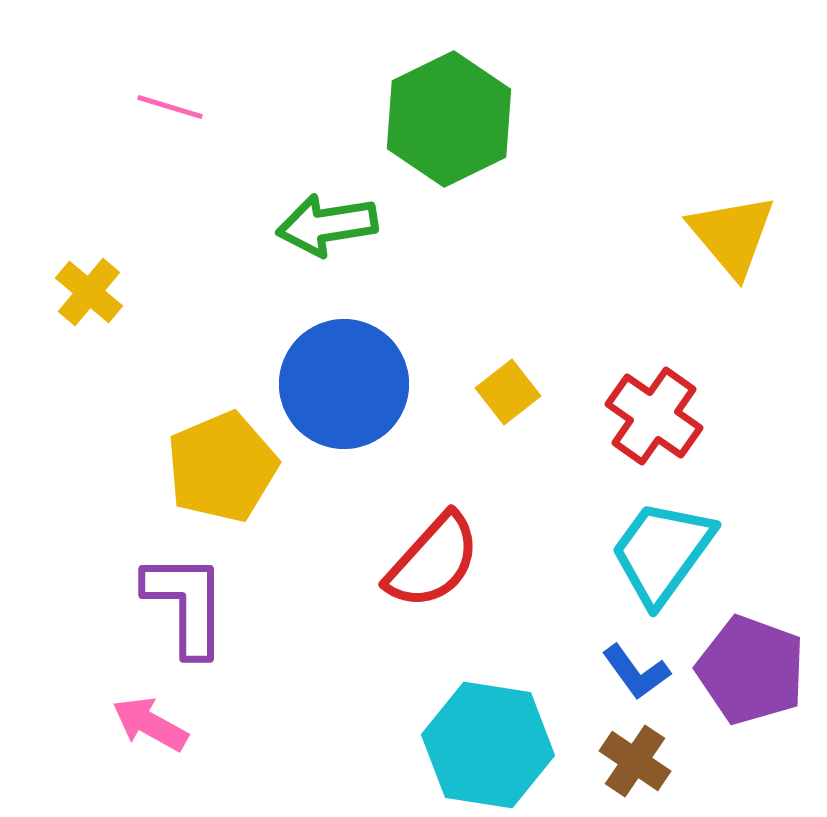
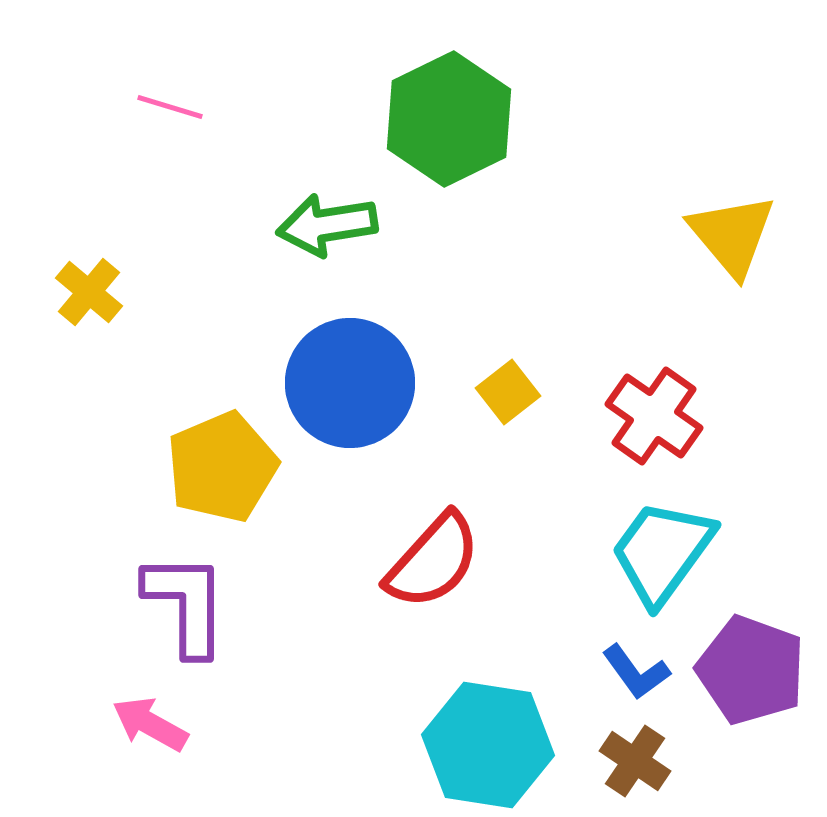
blue circle: moved 6 px right, 1 px up
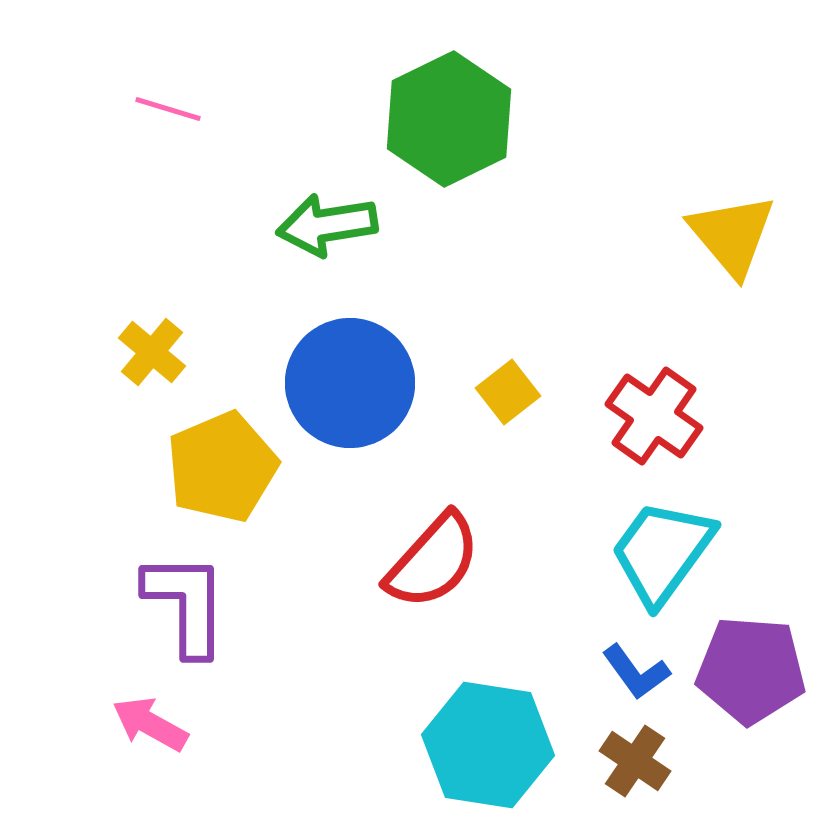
pink line: moved 2 px left, 2 px down
yellow cross: moved 63 px right, 60 px down
purple pentagon: rotated 16 degrees counterclockwise
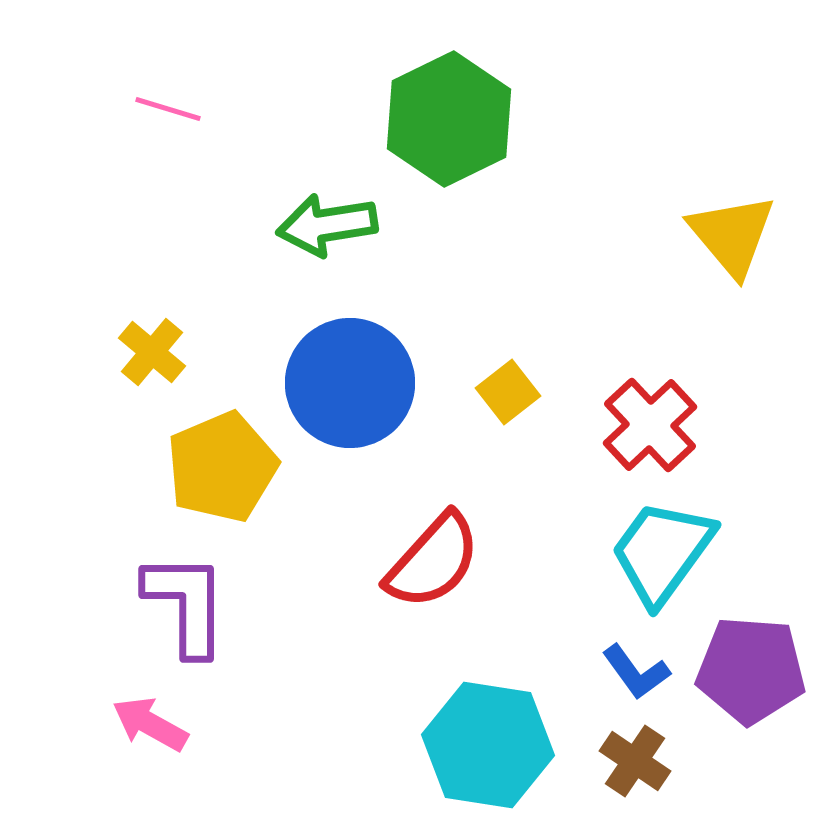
red cross: moved 4 px left, 9 px down; rotated 12 degrees clockwise
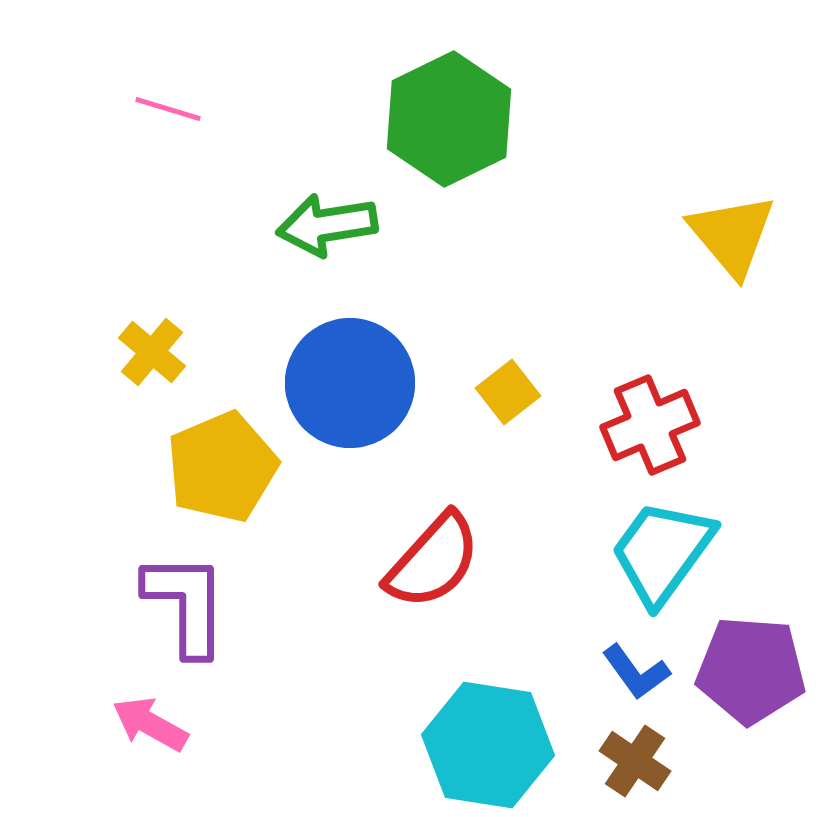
red cross: rotated 20 degrees clockwise
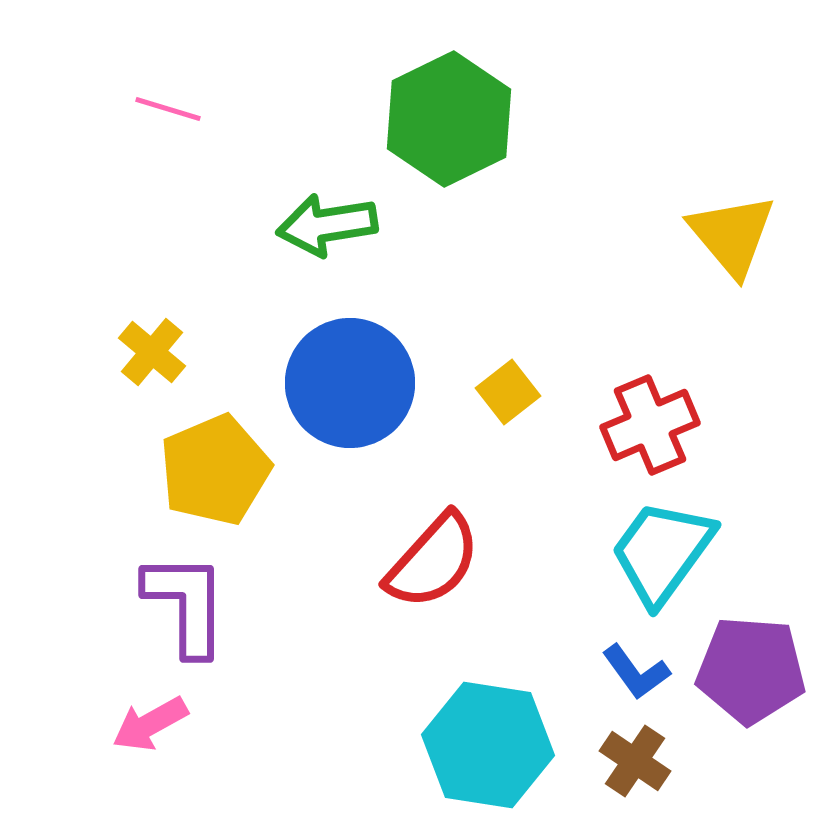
yellow pentagon: moved 7 px left, 3 px down
pink arrow: rotated 58 degrees counterclockwise
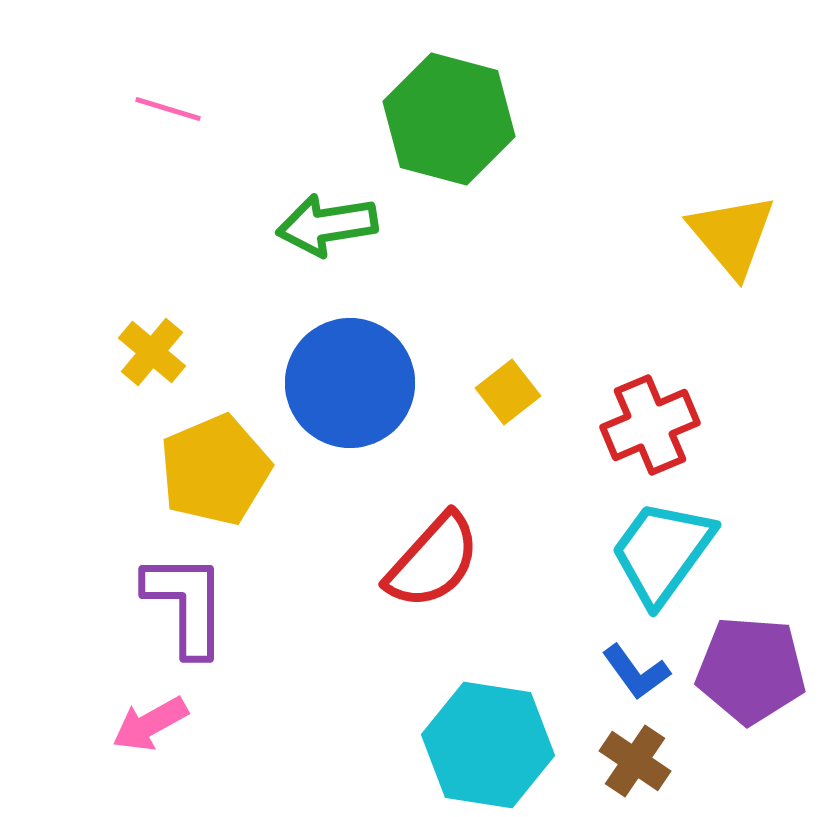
green hexagon: rotated 19 degrees counterclockwise
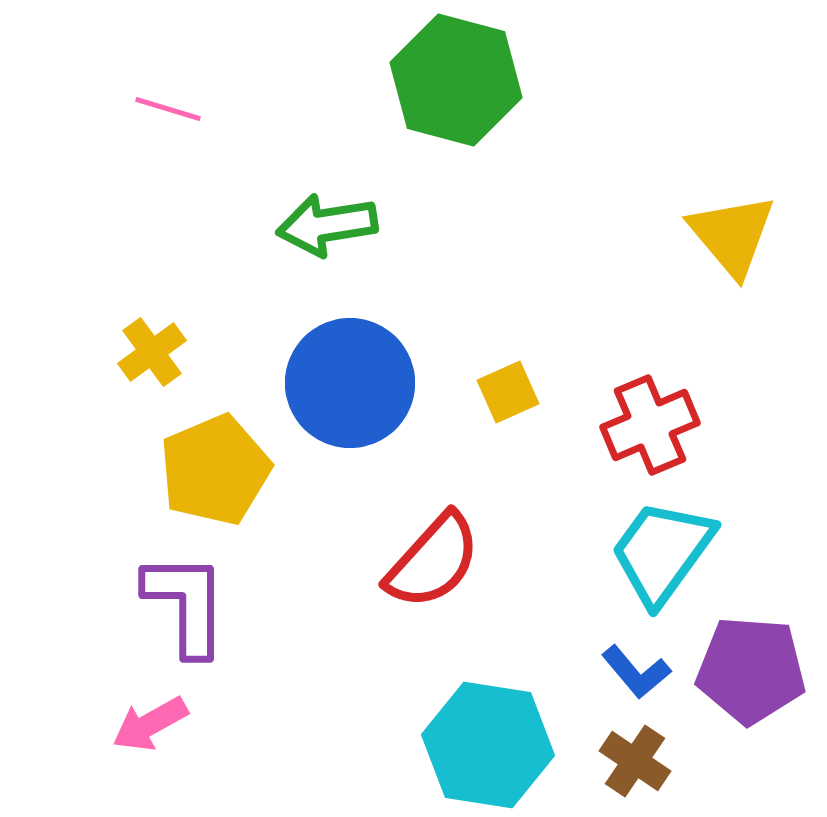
green hexagon: moved 7 px right, 39 px up
yellow cross: rotated 14 degrees clockwise
yellow square: rotated 14 degrees clockwise
blue L-shape: rotated 4 degrees counterclockwise
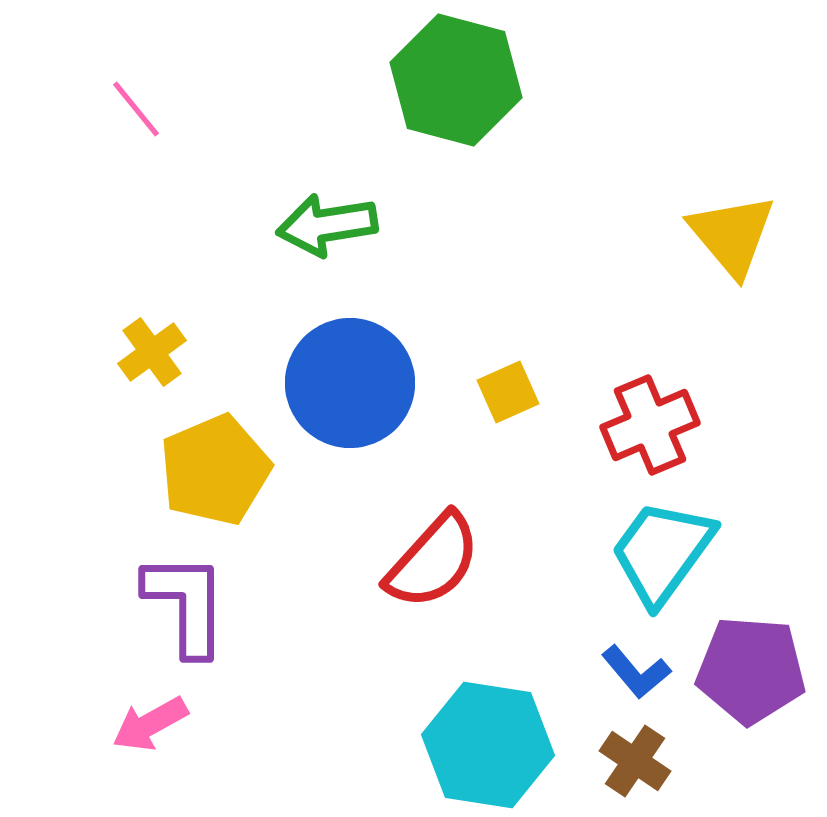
pink line: moved 32 px left; rotated 34 degrees clockwise
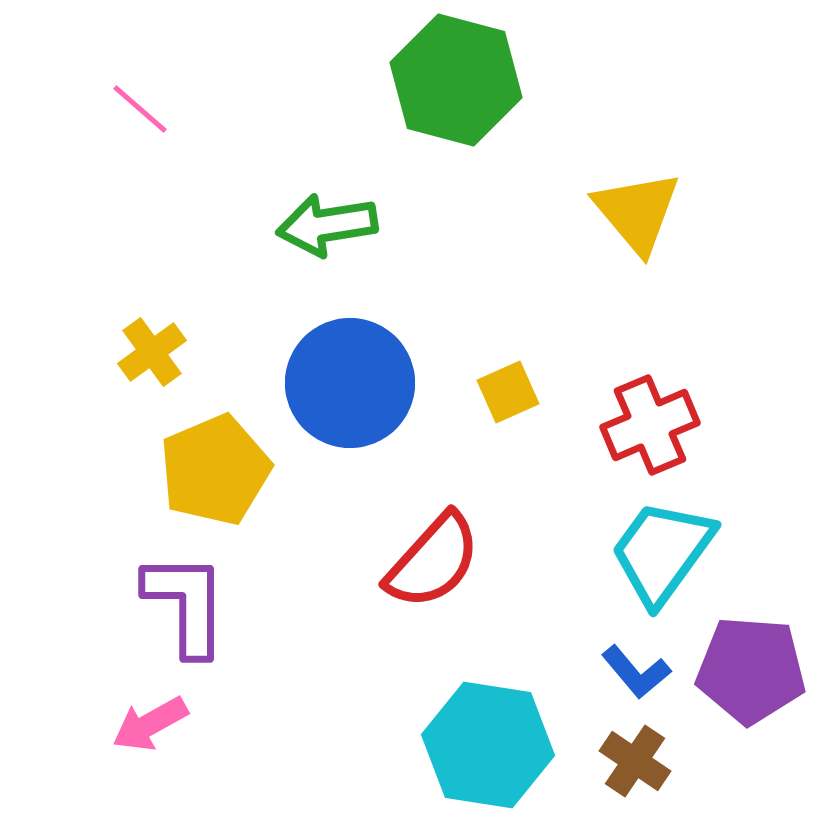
pink line: moved 4 px right; rotated 10 degrees counterclockwise
yellow triangle: moved 95 px left, 23 px up
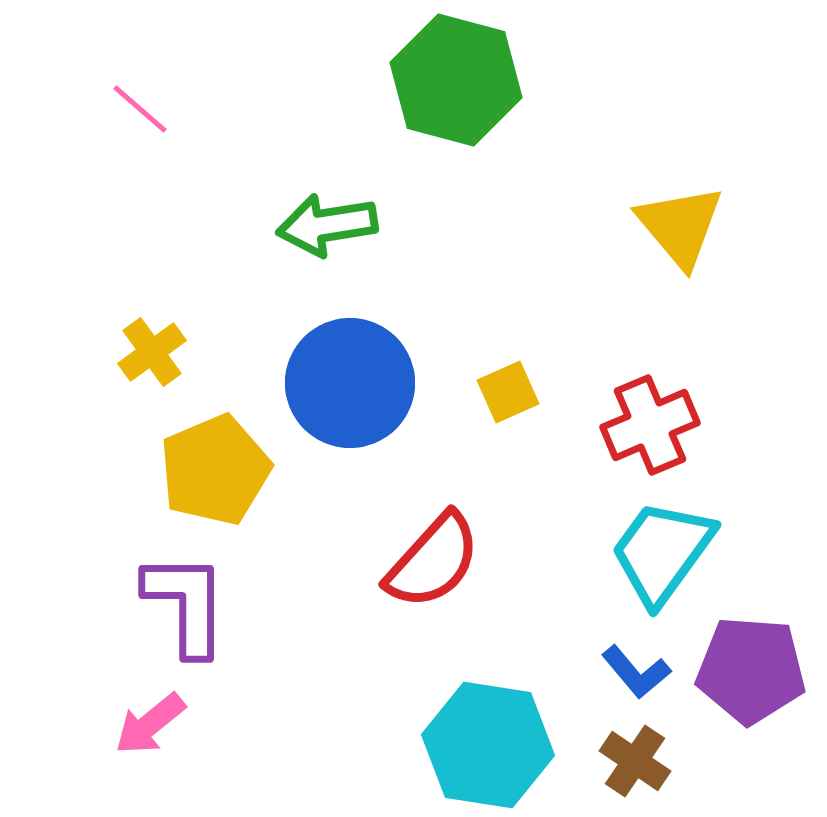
yellow triangle: moved 43 px right, 14 px down
pink arrow: rotated 10 degrees counterclockwise
